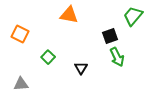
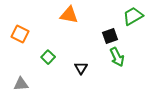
green trapezoid: rotated 20 degrees clockwise
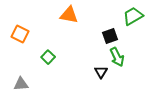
black triangle: moved 20 px right, 4 px down
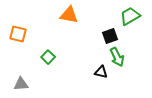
green trapezoid: moved 3 px left
orange square: moved 2 px left; rotated 12 degrees counterclockwise
black triangle: rotated 48 degrees counterclockwise
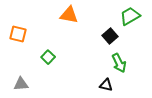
black square: rotated 21 degrees counterclockwise
green arrow: moved 2 px right, 6 px down
black triangle: moved 5 px right, 13 px down
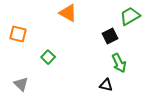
orange triangle: moved 1 px left, 2 px up; rotated 18 degrees clockwise
black square: rotated 14 degrees clockwise
gray triangle: rotated 49 degrees clockwise
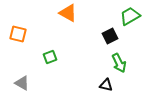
green square: moved 2 px right; rotated 24 degrees clockwise
gray triangle: moved 1 px right, 1 px up; rotated 14 degrees counterclockwise
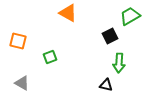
orange square: moved 7 px down
green arrow: rotated 30 degrees clockwise
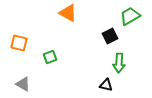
orange square: moved 1 px right, 2 px down
gray triangle: moved 1 px right, 1 px down
